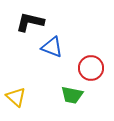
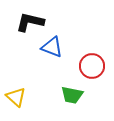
red circle: moved 1 px right, 2 px up
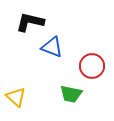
green trapezoid: moved 1 px left, 1 px up
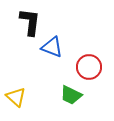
black L-shape: rotated 84 degrees clockwise
red circle: moved 3 px left, 1 px down
green trapezoid: moved 1 px down; rotated 15 degrees clockwise
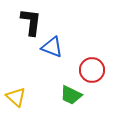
black L-shape: moved 1 px right
red circle: moved 3 px right, 3 px down
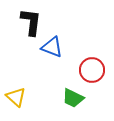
green trapezoid: moved 2 px right, 3 px down
